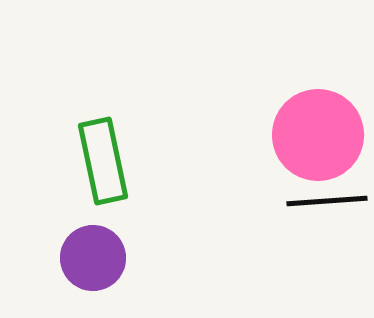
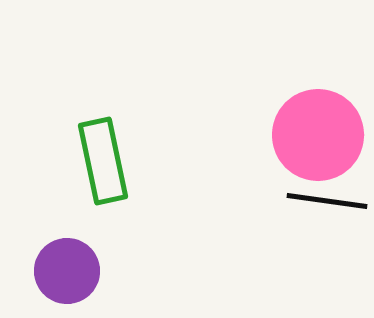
black line: rotated 12 degrees clockwise
purple circle: moved 26 px left, 13 px down
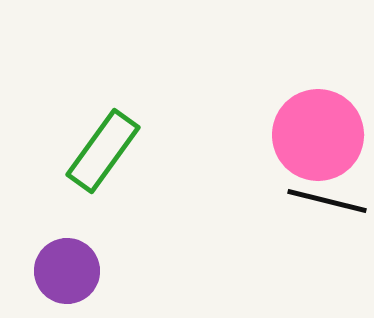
green rectangle: moved 10 px up; rotated 48 degrees clockwise
black line: rotated 6 degrees clockwise
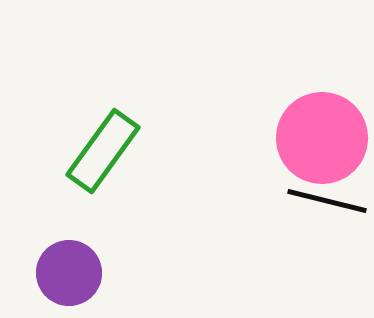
pink circle: moved 4 px right, 3 px down
purple circle: moved 2 px right, 2 px down
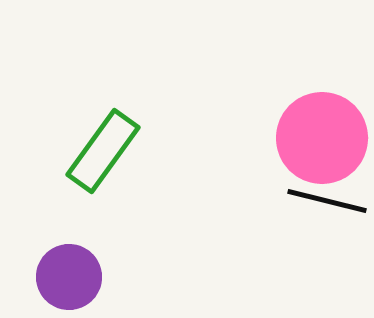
purple circle: moved 4 px down
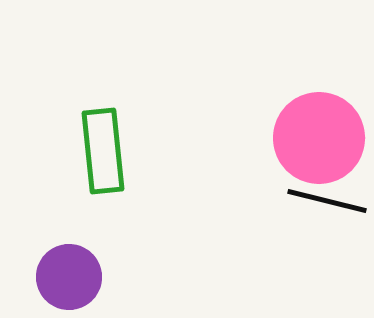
pink circle: moved 3 px left
green rectangle: rotated 42 degrees counterclockwise
